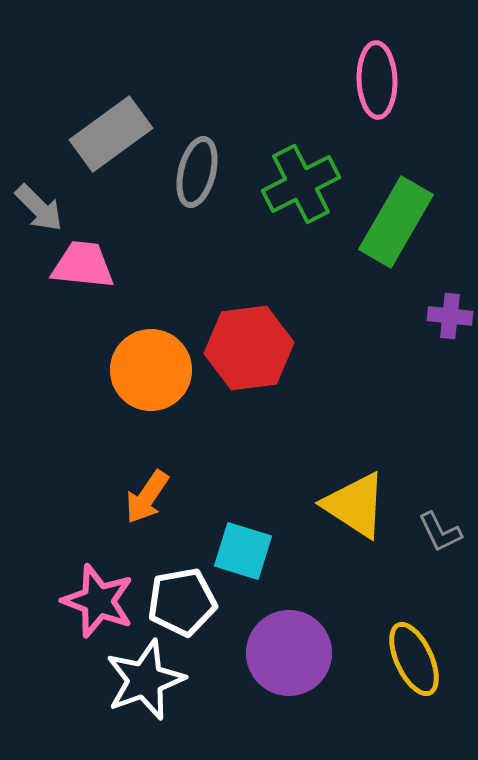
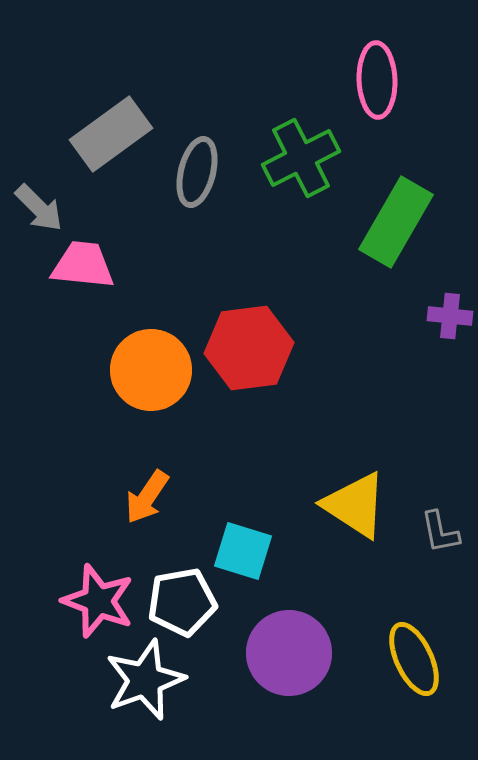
green cross: moved 26 px up
gray L-shape: rotated 15 degrees clockwise
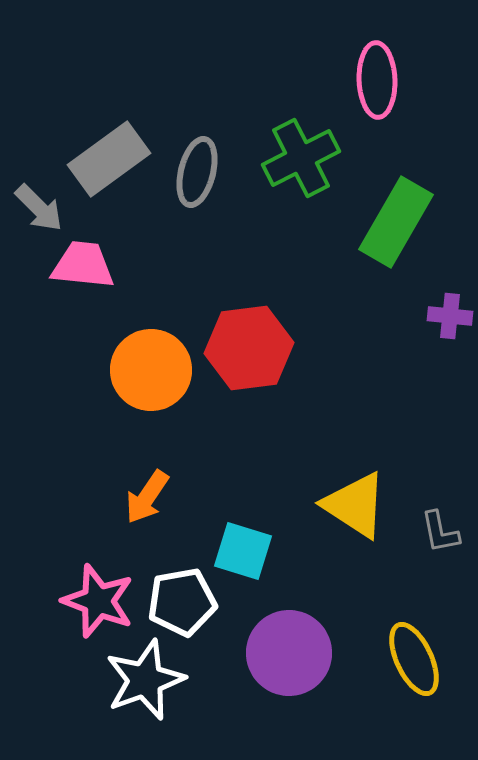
gray rectangle: moved 2 px left, 25 px down
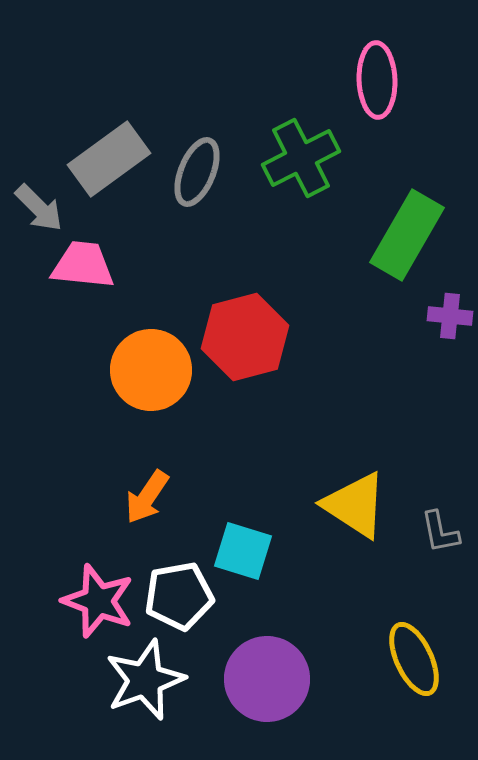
gray ellipse: rotated 8 degrees clockwise
green rectangle: moved 11 px right, 13 px down
red hexagon: moved 4 px left, 11 px up; rotated 8 degrees counterclockwise
white pentagon: moved 3 px left, 6 px up
purple circle: moved 22 px left, 26 px down
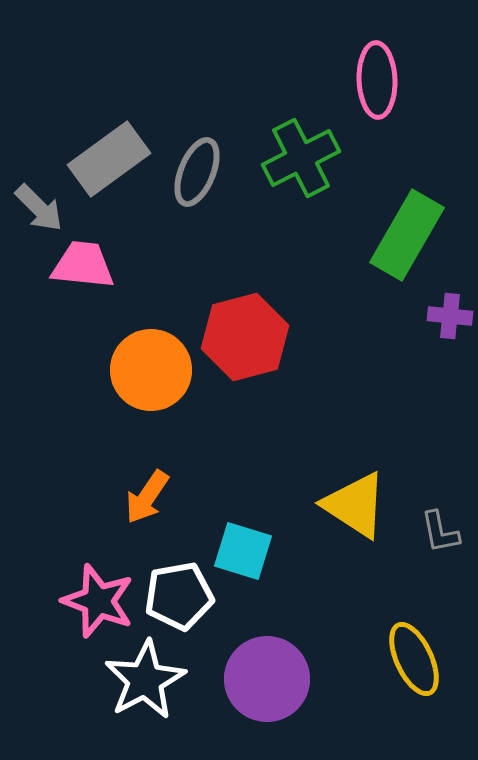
white star: rotated 8 degrees counterclockwise
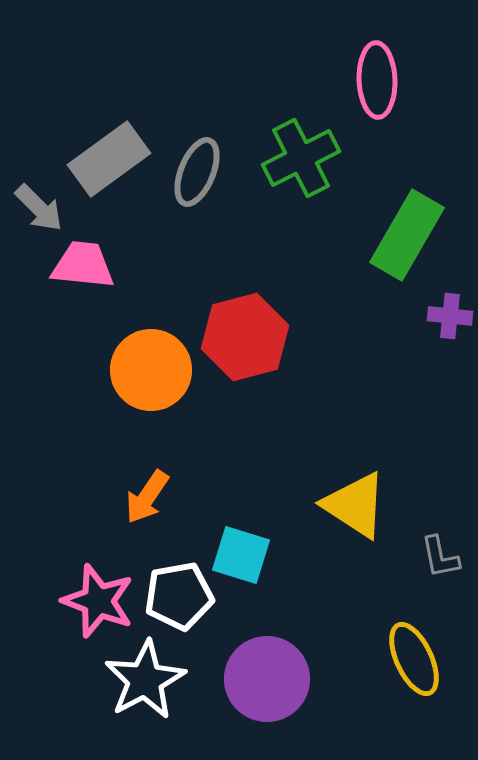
gray L-shape: moved 25 px down
cyan square: moved 2 px left, 4 px down
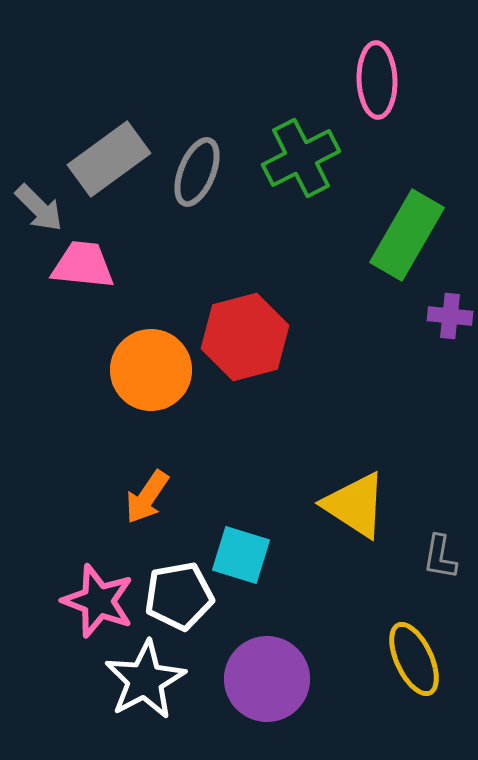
gray L-shape: rotated 21 degrees clockwise
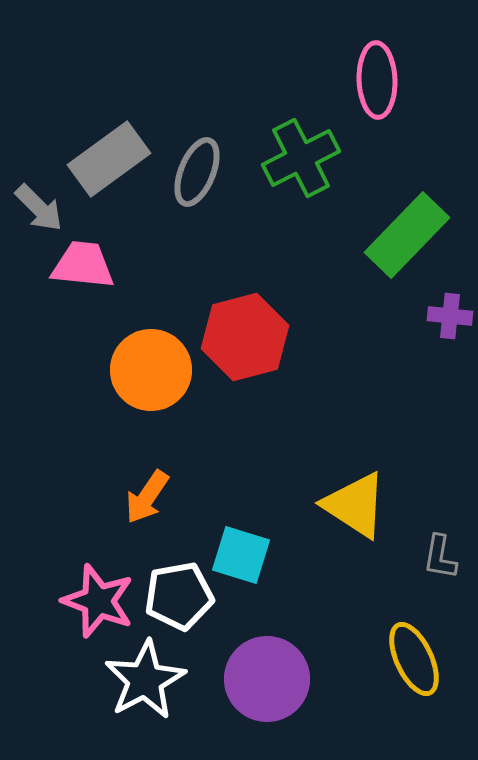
green rectangle: rotated 14 degrees clockwise
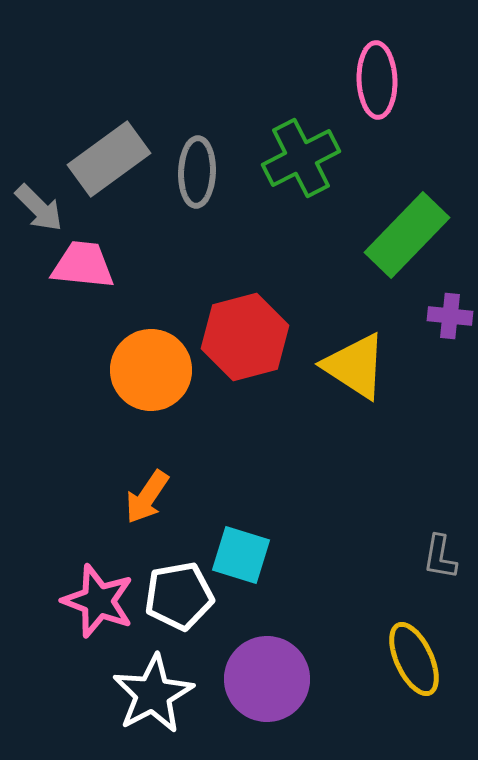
gray ellipse: rotated 20 degrees counterclockwise
yellow triangle: moved 139 px up
white star: moved 8 px right, 14 px down
